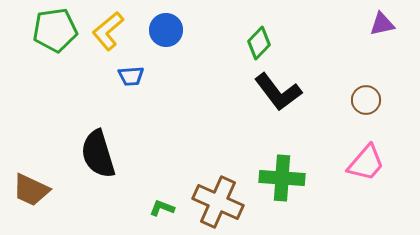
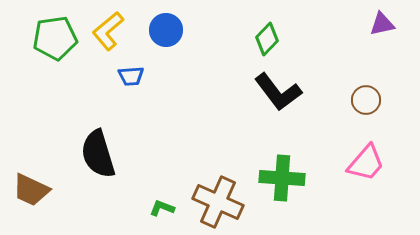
green pentagon: moved 8 px down
green diamond: moved 8 px right, 4 px up
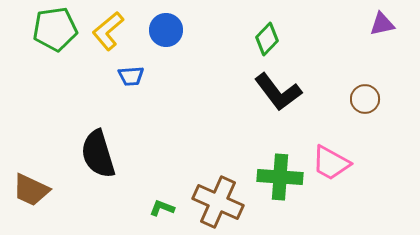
green pentagon: moved 9 px up
brown circle: moved 1 px left, 1 px up
pink trapezoid: moved 35 px left; rotated 78 degrees clockwise
green cross: moved 2 px left, 1 px up
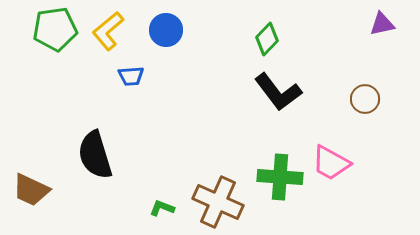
black semicircle: moved 3 px left, 1 px down
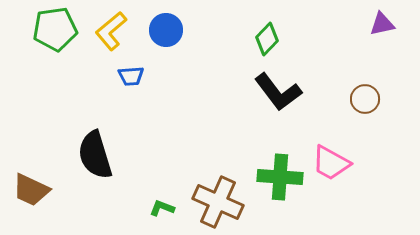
yellow L-shape: moved 3 px right
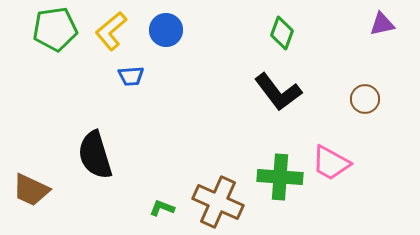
green diamond: moved 15 px right, 6 px up; rotated 24 degrees counterclockwise
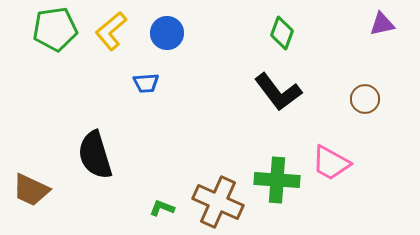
blue circle: moved 1 px right, 3 px down
blue trapezoid: moved 15 px right, 7 px down
green cross: moved 3 px left, 3 px down
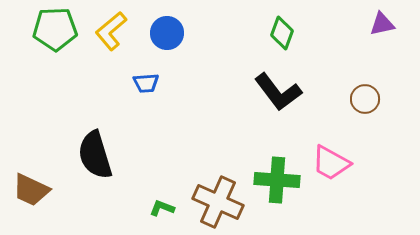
green pentagon: rotated 6 degrees clockwise
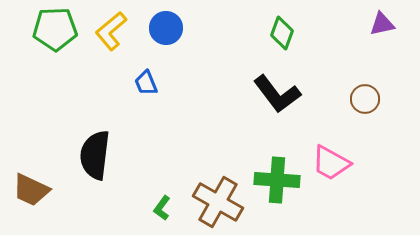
blue circle: moved 1 px left, 5 px up
blue trapezoid: rotated 72 degrees clockwise
black L-shape: moved 1 px left, 2 px down
black semicircle: rotated 24 degrees clockwise
brown cross: rotated 6 degrees clockwise
green L-shape: rotated 75 degrees counterclockwise
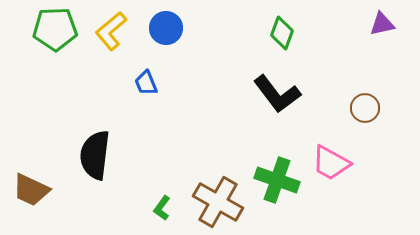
brown circle: moved 9 px down
green cross: rotated 15 degrees clockwise
